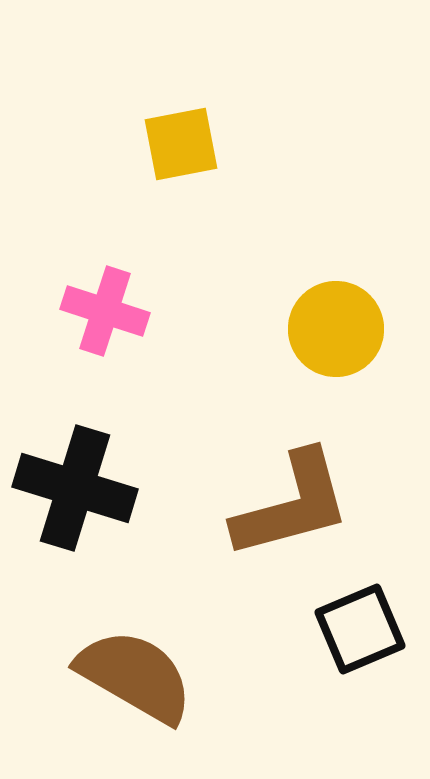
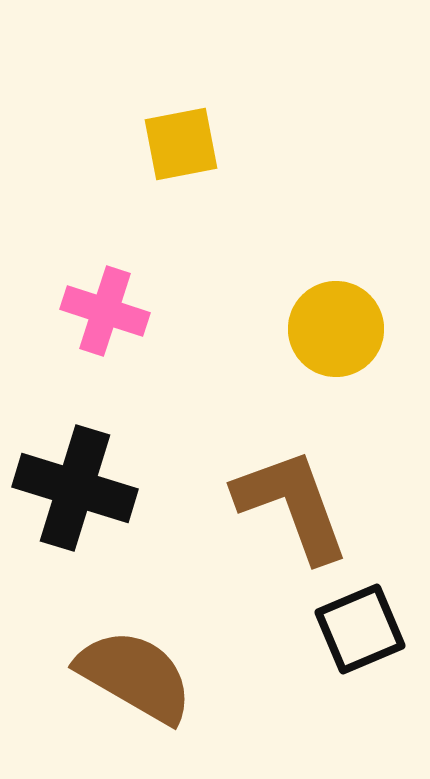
brown L-shape: rotated 95 degrees counterclockwise
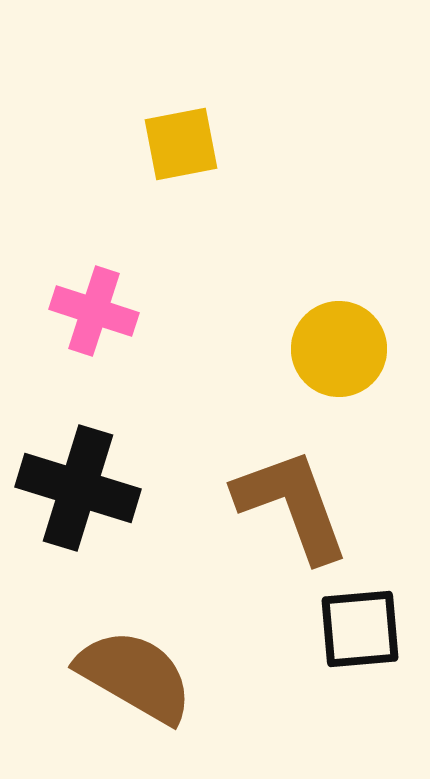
pink cross: moved 11 px left
yellow circle: moved 3 px right, 20 px down
black cross: moved 3 px right
black square: rotated 18 degrees clockwise
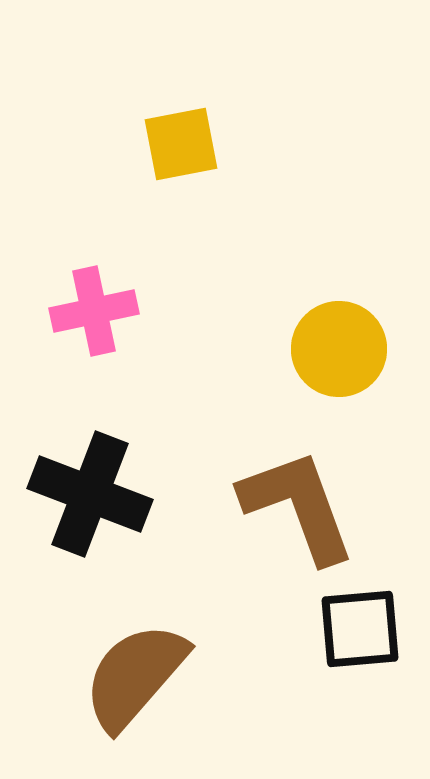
pink cross: rotated 30 degrees counterclockwise
black cross: moved 12 px right, 6 px down; rotated 4 degrees clockwise
brown L-shape: moved 6 px right, 1 px down
brown semicircle: rotated 79 degrees counterclockwise
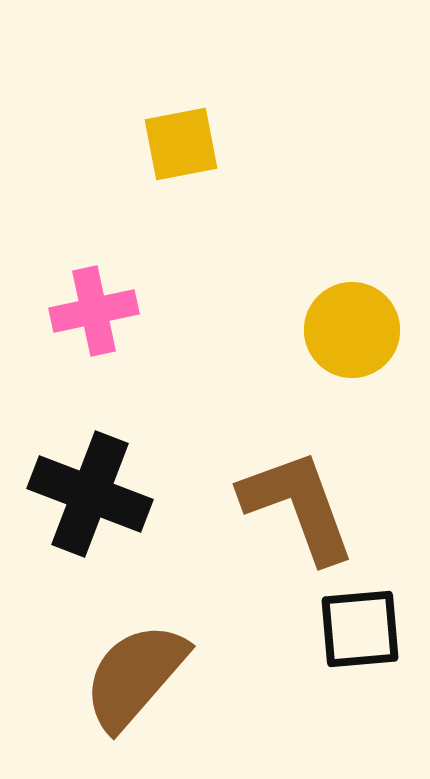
yellow circle: moved 13 px right, 19 px up
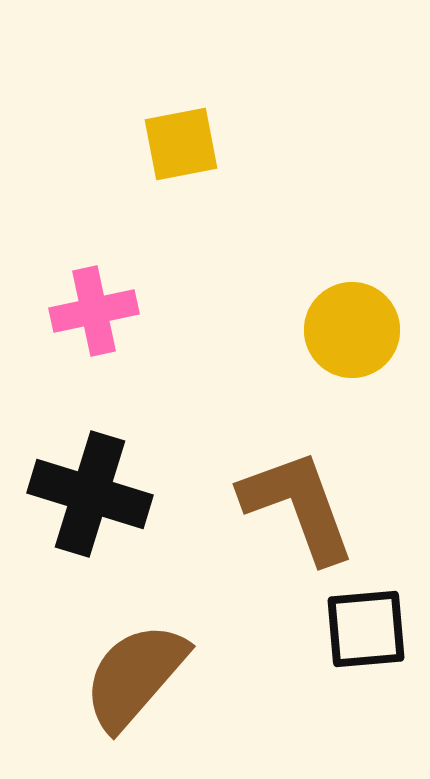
black cross: rotated 4 degrees counterclockwise
black square: moved 6 px right
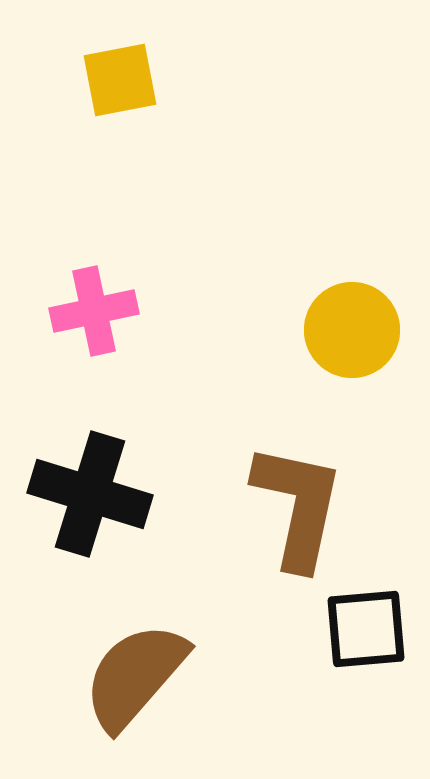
yellow square: moved 61 px left, 64 px up
brown L-shape: rotated 32 degrees clockwise
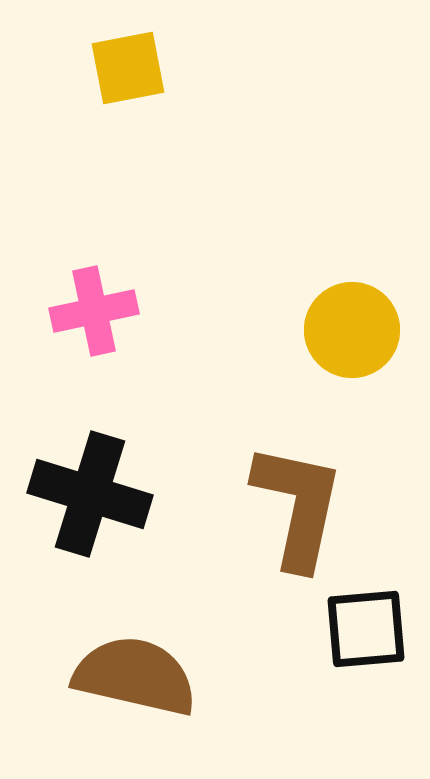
yellow square: moved 8 px right, 12 px up
brown semicircle: rotated 62 degrees clockwise
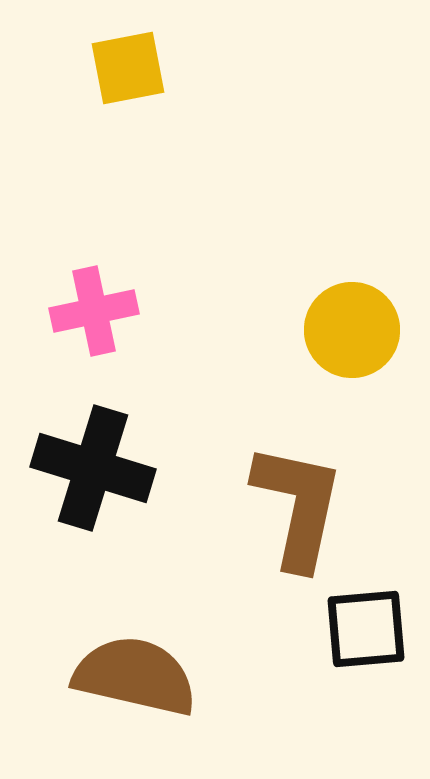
black cross: moved 3 px right, 26 px up
